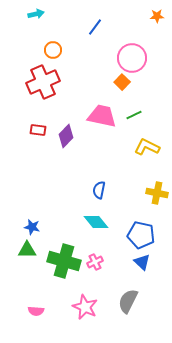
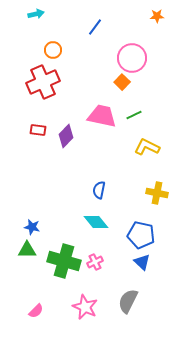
pink semicircle: rotated 49 degrees counterclockwise
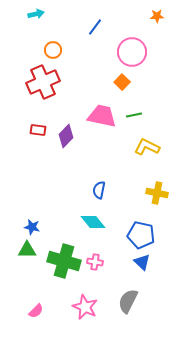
pink circle: moved 6 px up
green line: rotated 14 degrees clockwise
cyan diamond: moved 3 px left
pink cross: rotated 35 degrees clockwise
